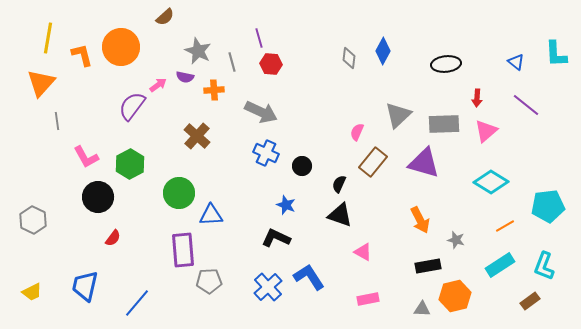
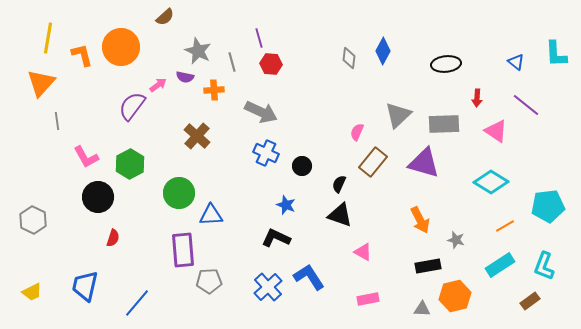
pink triangle at (486, 131): moved 10 px right; rotated 45 degrees counterclockwise
red semicircle at (113, 238): rotated 18 degrees counterclockwise
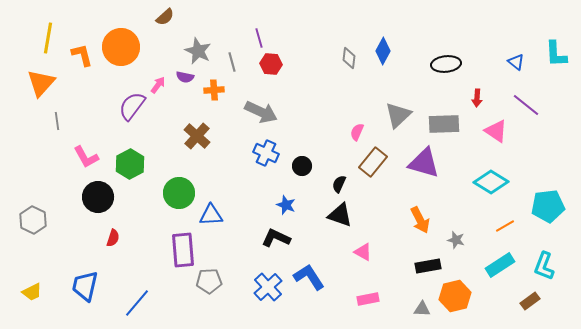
pink arrow at (158, 85): rotated 18 degrees counterclockwise
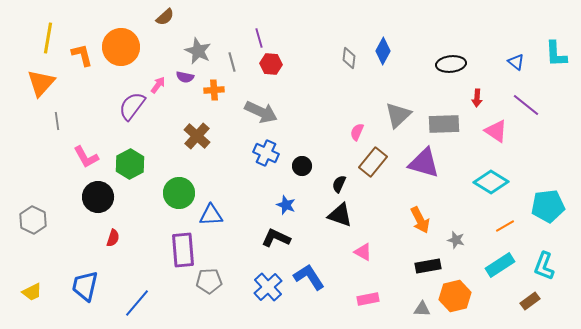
black ellipse at (446, 64): moved 5 px right
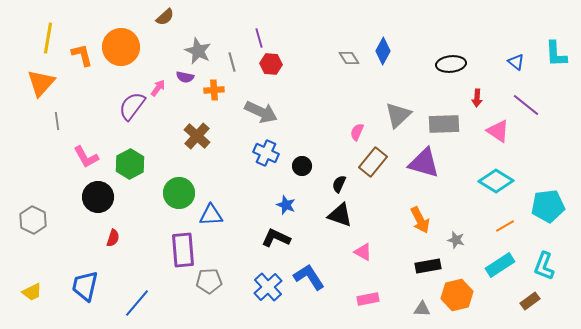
gray diamond at (349, 58): rotated 40 degrees counterclockwise
pink arrow at (158, 85): moved 3 px down
pink triangle at (496, 131): moved 2 px right
cyan diamond at (491, 182): moved 5 px right, 1 px up
orange hexagon at (455, 296): moved 2 px right, 1 px up
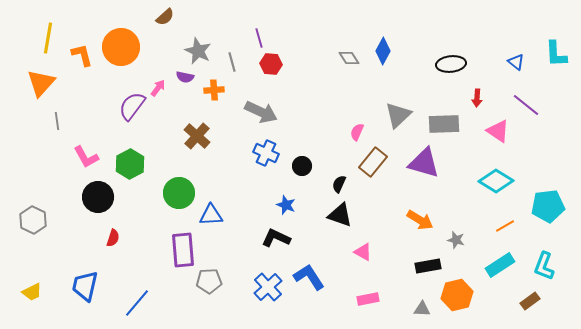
orange arrow at (420, 220): rotated 32 degrees counterclockwise
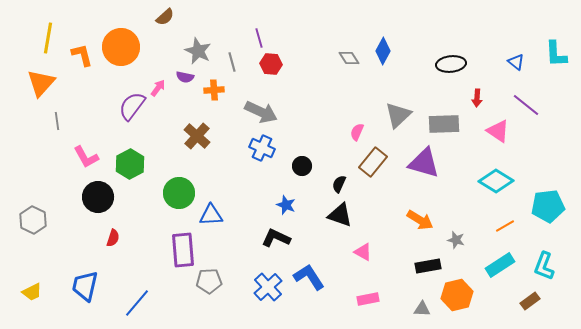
blue cross at (266, 153): moved 4 px left, 5 px up
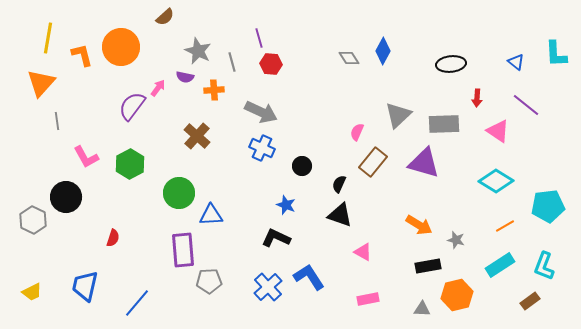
black circle at (98, 197): moved 32 px left
orange arrow at (420, 220): moved 1 px left, 5 px down
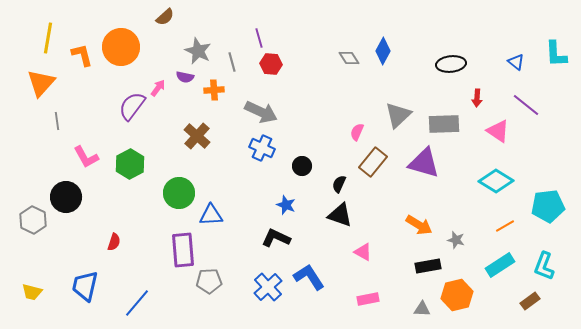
red semicircle at (113, 238): moved 1 px right, 4 px down
yellow trapezoid at (32, 292): rotated 40 degrees clockwise
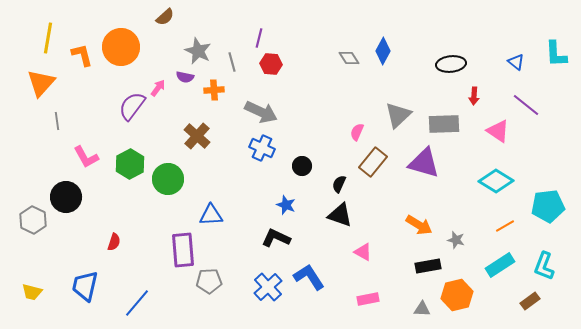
purple line at (259, 38): rotated 30 degrees clockwise
red arrow at (477, 98): moved 3 px left, 2 px up
green circle at (179, 193): moved 11 px left, 14 px up
